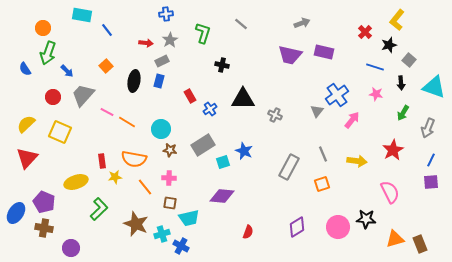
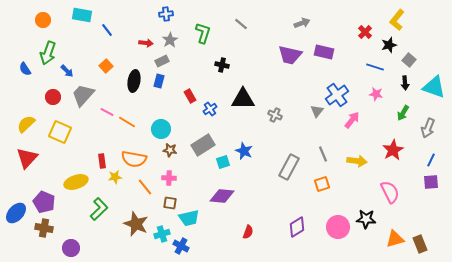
orange circle at (43, 28): moved 8 px up
black arrow at (401, 83): moved 4 px right
blue ellipse at (16, 213): rotated 10 degrees clockwise
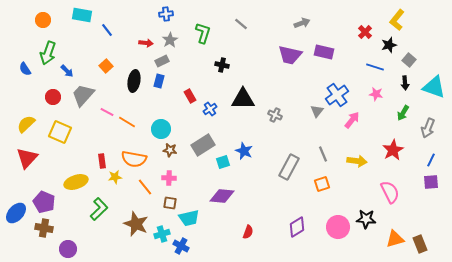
purple circle at (71, 248): moved 3 px left, 1 px down
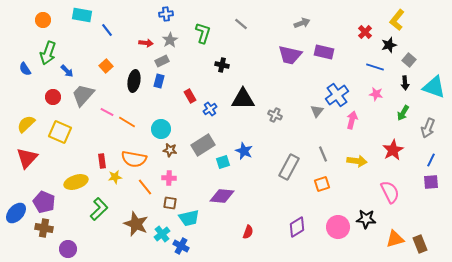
pink arrow at (352, 120): rotated 24 degrees counterclockwise
cyan cross at (162, 234): rotated 21 degrees counterclockwise
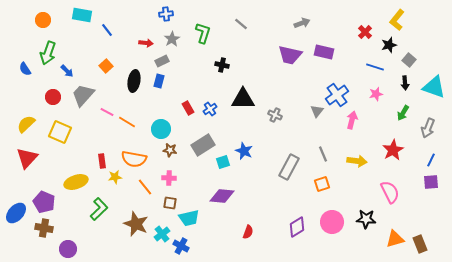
gray star at (170, 40): moved 2 px right, 1 px up
pink star at (376, 94): rotated 24 degrees counterclockwise
red rectangle at (190, 96): moved 2 px left, 12 px down
pink circle at (338, 227): moved 6 px left, 5 px up
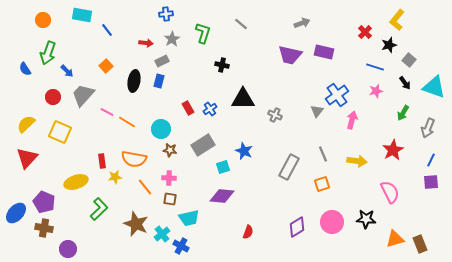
black arrow at (405, 83): rotated 32 degrees counterclockwise
pink star at (376, 94): moved 3 px up
cyan square at (223, 162): moved 5 px down
brown square at (170, 203): moved 4 px up
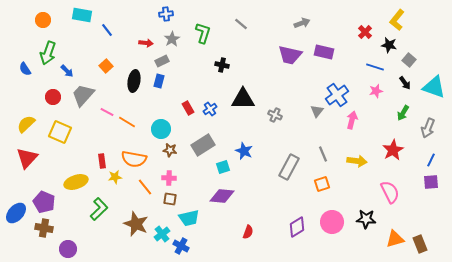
black star at (389, 45): rotated 28 degrees clockwise
